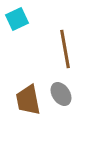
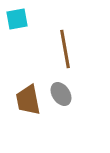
cyan square: rotated 15 degrees clockwise
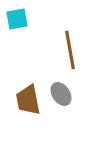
brown line: moved 5 px right, 1 px down
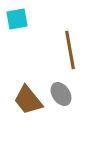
brown trapezoid: rotated 28 degrees counterclockwise
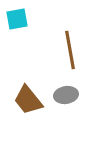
gray ellipse: moved 5 px right, 1 px down; rotated 65 degrees counterclockwise
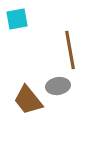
gray ellipse: moved 8 px left, 9 px up
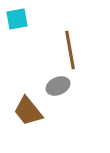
gray ellipse: rotated 15 degrees counterclockwise
brown trapezoid: moved 11 px down
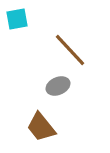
brown line: rotated 33 degrees counterclockwise
brown trapezoid: moved 13 px right, 16 px down
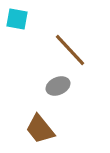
cyan square: rotated 20 degrees clockwise
brown trapezoid: moved 1 px left, 2 px down
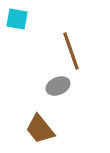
brown line: moved 1 px right, 1 px down; rotated 24 degrees clockwise
